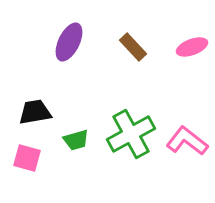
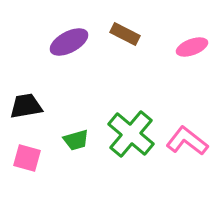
purple ellipse: rotated 36 degrees clockwise
brown rectangle: moved 8 px left, 13 px up; rotated 20 degrees counterclockwise
black trapezoid: moved 9 px left, 6 px up
green cross: rotated 21 degrees counterclockwise
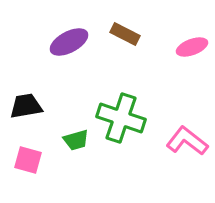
green cross: moved 10 px left, 16 px up; rotated 21 degrees counterclockwise
pink square: moved 1 px right, 2 px down
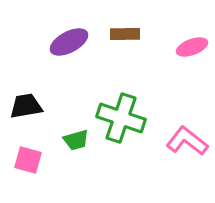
brown rectangle: rotated 28 degrees counterclockwise
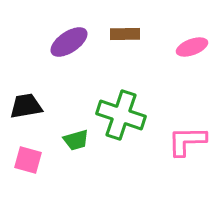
purple ellipse: rotated 6 degrees counterclockwise
green cross: moved 3 px up
pink L-shape: rotated 39 degrees counterclockwise
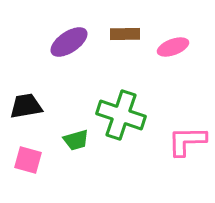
pink ellipse: moved 19 px left
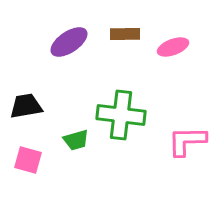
green cross: rotated 12 degrees counterclockwise
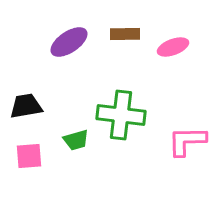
pink square: moved 1 px right, 4 px up; rotated 20 degrees counterclockwise
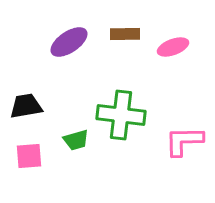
pink L-shape: moved 3 px left
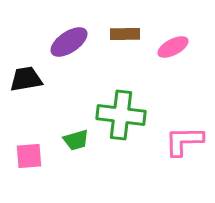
pink ellipse: rotated 8 degrees counterclockwise
black trapezoid: moved 27 px up
